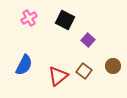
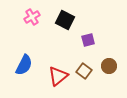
pink cross: moved 3 px right, 1 px up
purple square: rotated 32 degrees clockwise
brown circle: moved 4 px left
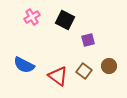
blue semicircle: rotated 90 degrees clockwise
red triangle: rotated 45 degrees counterclockwise
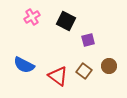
black square: moved 1 px right, 1 px down
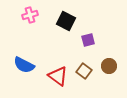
pink cross: moved 2 px left, 2 px up; rotated 14 degrees clockwise
